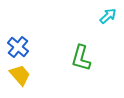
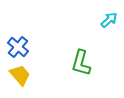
cyan arrow: moved 1 px right, 4 px down
green L-shape: moved 5 px down
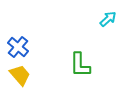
cyan arrow: moved 1 px left, 1 px up
green L-shape: moved 1 px left, 2 px down; rotated 16 degrees counterclockwise
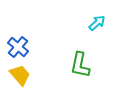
cyan arrow: moved 11 px left, 4 px down
green L-shape: rotated 12 degrees clockwise
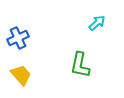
blue cross: moved 9 px up; rotated 25 degrees clockwise
yellow trapezoid: moved 1 px right
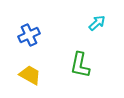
blue cross: moved 11 px right, 3 px up
yellow trapezoid: moved 9 px right; rotated 20 degrees counterclockwise
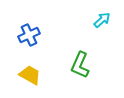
cyan arrow: moved 5 px right, 3 px up
green L-shape: rotated 12 degrees clockwise
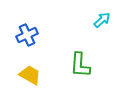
blue cross: moved 2 px left
green L-shape: rotated 20 degrees counterclockwise
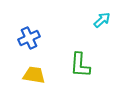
blue cross: moved 2 px right, 3 px down
yellow trapezoid: moved 4 px right; rotated 20 degrees counterclockwise
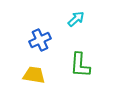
cyan arrow: moved 26 px left, 1 px up
blue cross: moved 11 px right, 2 px down
